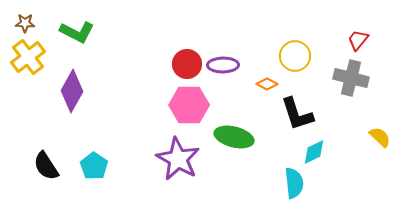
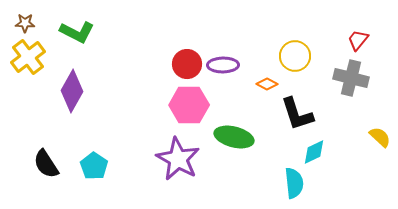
black semicircle: moved 2 px up
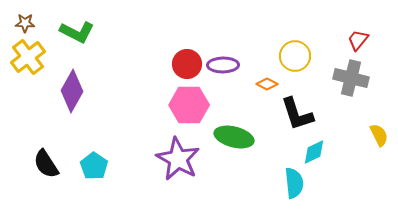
yellow semicircle: moved 1 px left, 2 px up; rotated 20 degrees clockwise
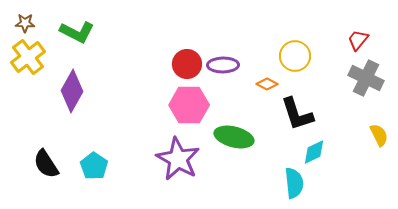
gray cross: moved 15 px right; rotated 12 degrees clockwise
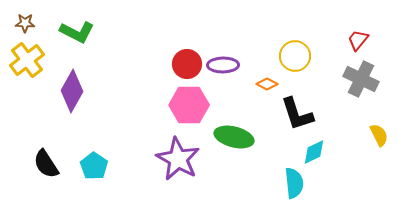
yellow cross: moved 1 px left, 3 px down
gray cross: moved 5 px left, 1 px down
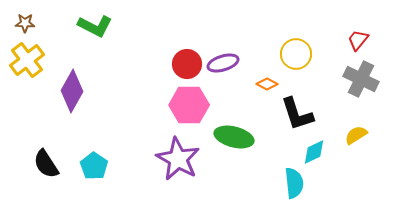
green L-shape: moved 18 px right, 6 px up
yellow circle: moved 1 px right, 2 px up
purple ellipse: moved 2 px up; rotated 16 degrees counterclockwise
yellow semicircle: moved 23 px left; rotated 95 degrees counterclockwise
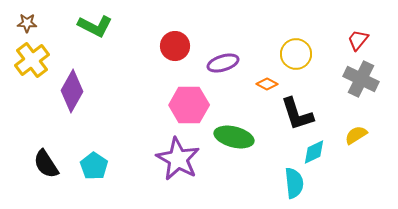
brown star: moved 2 px right
yellow cross: moved 5 px right
red circle: moved 12 px left, 18 px up
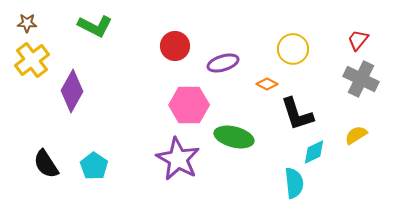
yellow circle: moved 3 px left, 5 px up
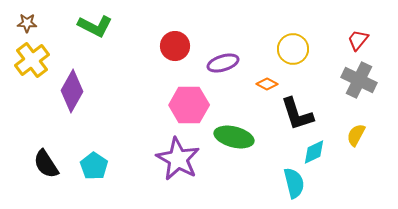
gray cross: moved 2 px left, 1 px down
yellow semicircle: rotated 30 degrees counterclockwise
cyan semicircle: rotated 8 degrees counterclockwise
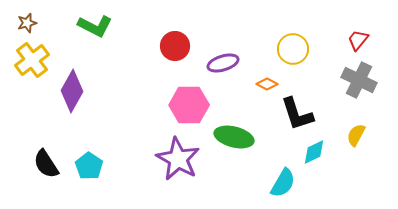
brown star: rotated 18 degrees counterclockwise
cyan pentagon: moved 5 px left
cyan semicircle: moved 11 px left; rotated 44 degrees clockwise
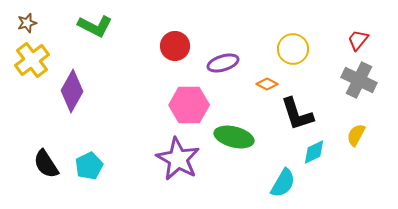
cyan pentagon: rotated 12 degrees clockwise
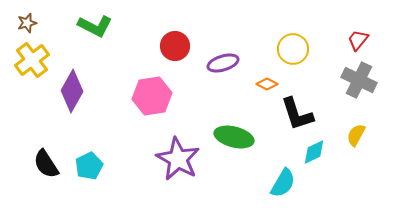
pink hexagon: moved 37 px left, 9 px up; rotated 9 degrees counterclockwise
